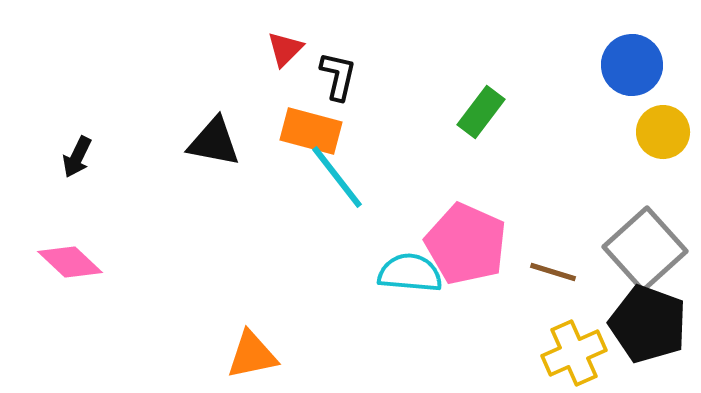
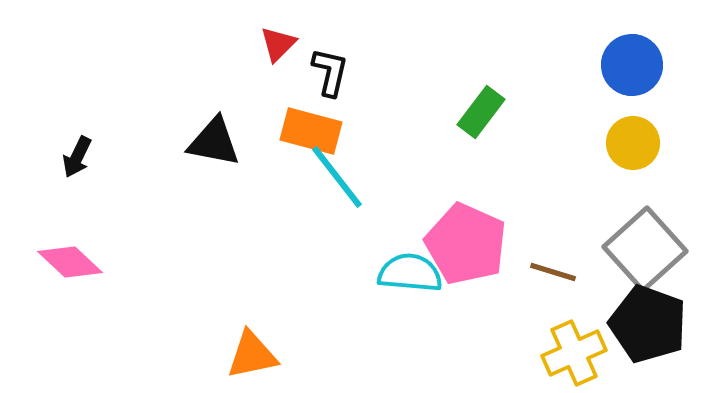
red triangle: moved 7 px left, 5 px up
black L-shape: moved 8 px left, 4 px up
yellow circle: moved 30 px left, 11 px down
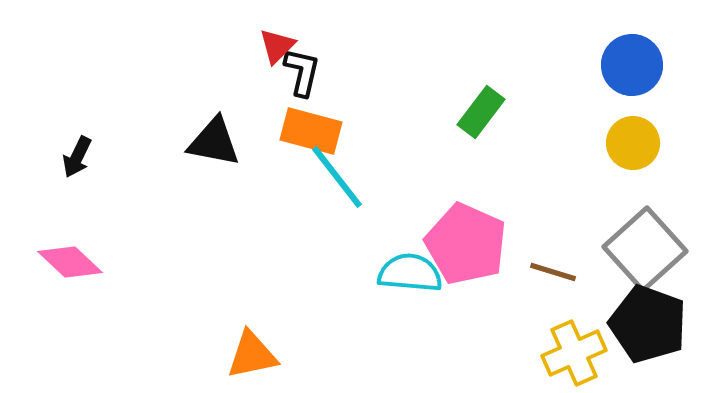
red triangle: moved 1 px left, 2 px down
black L-shape: moved 28 px left
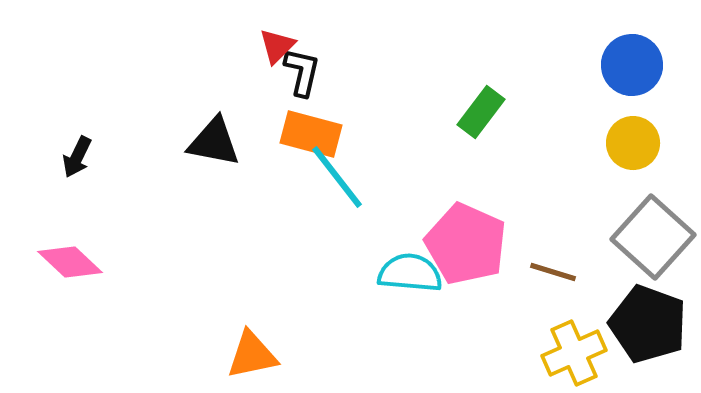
orange rectangle: moved 3 px down
gray square: moved 8 px right, 12 px up; rotated 6 degrees counterclockwise
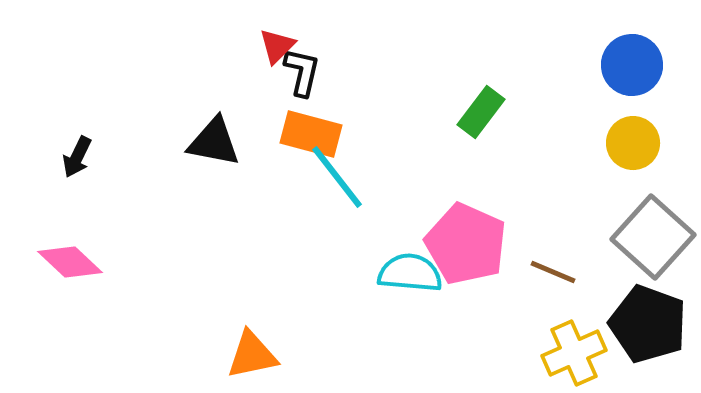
brown line: rotated 6 degrees clockwise
